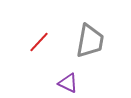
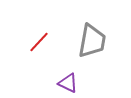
gray trapezoid: moved 2 px right
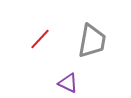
red line: moved 1 px right, 3 px up
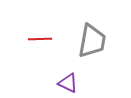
red line: rotated 45 degrees clockwise
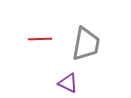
gray trapezoid: moved 6 px left, 3 px down
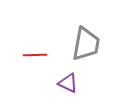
red line: moved 5 px left, 16 px down
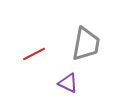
red line: moved 1 px left, 1 px up; rotated 25 degrees counterclockwise
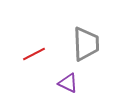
gray trapezoid: rotated 12 degrees counterclockwise
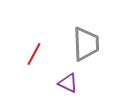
red line: rotated 35 degrees counterclockwise
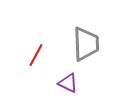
red line: moved 2 px right, 1 px down
